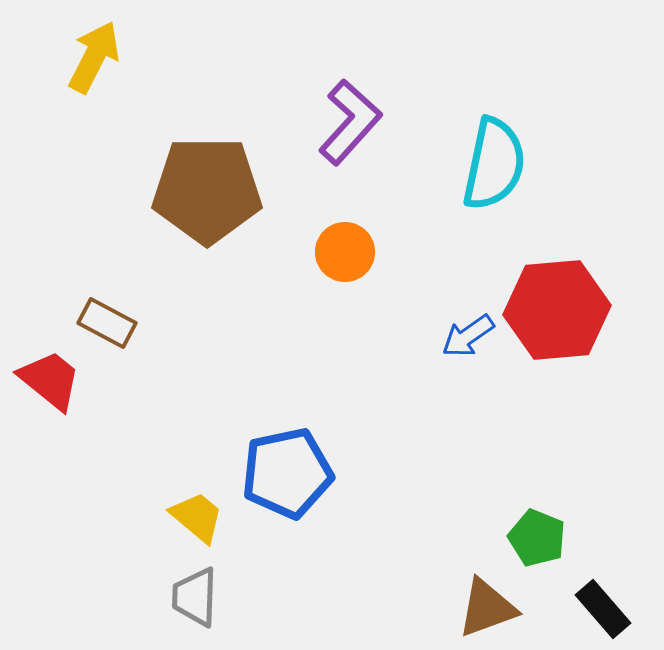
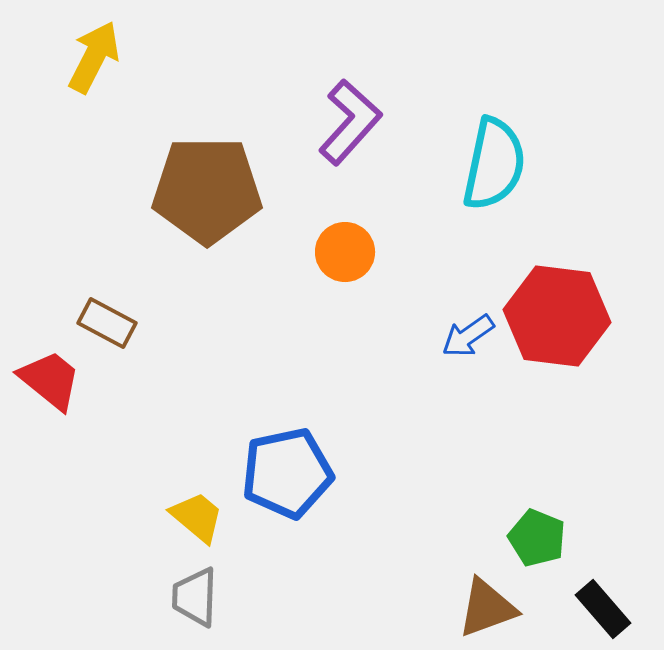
red hexagon: moved 6 px down; rotated 12 degrees clockwise
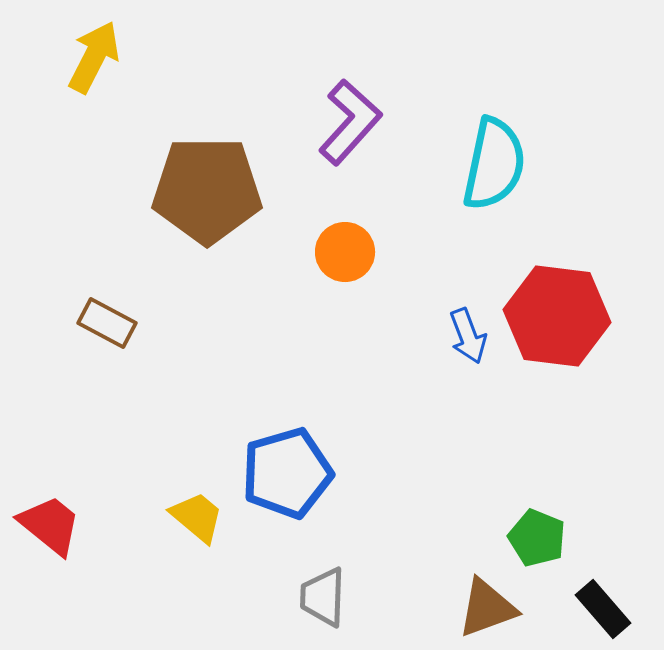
blue arrow: rotated 76 degrees counterclockwise
red trapezoid: moved 145 px down
blue pentagon: rotated 4 degrees counterclockwise
gray trapezoid: moved 128 px right
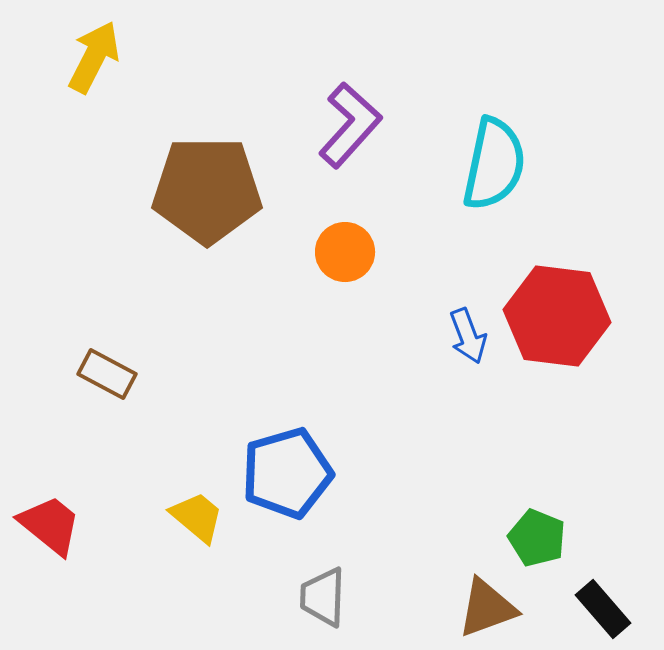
purple L-shape: moved 3 px down
brown rectangle: moved 51 px down
